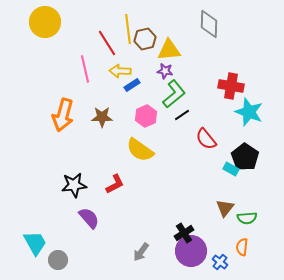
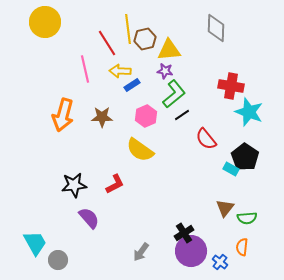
gray diamond: moved 7 px right, 4 px down
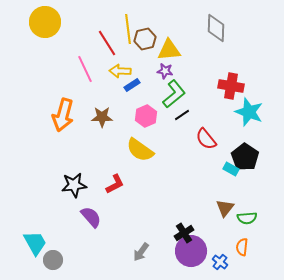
pink line: rotated 12 degrees counterclockwise
purple semicircle: moved 2 px right, 1 px up
gray circle: moved 5 px left
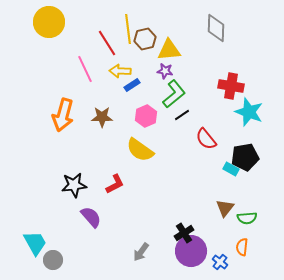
yellow circle: moved 4 px right
black pentagon: rotated 28 degrees clockwise
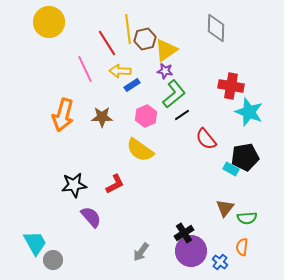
yellow triangle: moved 3 px left; rotated 30 degrees counterclockwise
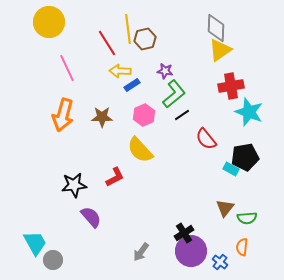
yellow triangle: moved 54 px right
pink line: moved 18 px left, 1 px up
red cross: rotated 20 degrees counterclockwise
pink hexagon: moved 2 px left, 1 px up
yellow semicircle: rotated 12 degrees clockwise
red L-shape: moved 7 px up
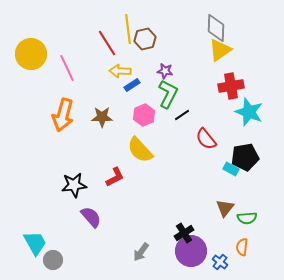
yellow circle: moved 18 px left, 32 px down
green L-shape: moved 6 px left; rotated 24 degrees counterclockwise
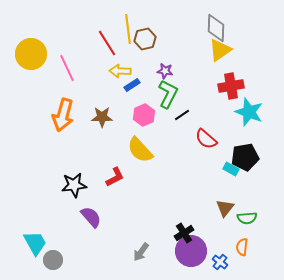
red semicircle: rotated 10 degrees counterclockwise
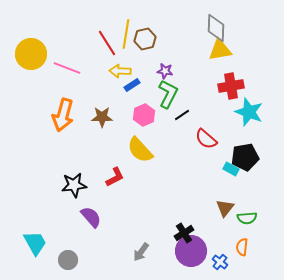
yellow line: moved 2 px left, 5 px down; rotated 16 degrees clockwise
yellow triangle: rotated 25 degrees clockwise
pink line: rotated 44 degrees counterclockwise
gray circle: moved 15 px right
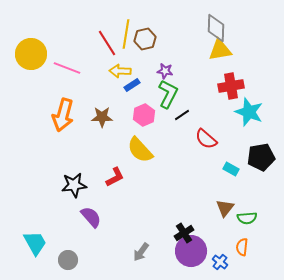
black pentagon: moved 16 px right
